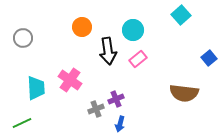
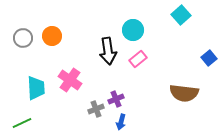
orange circle: moved 30 px left, 9 px down
blue arrow: moved 1 px right, 2 px up
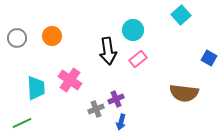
gray circle: moved 6 px left
blue square: rotated 21 degrees counterclockwise
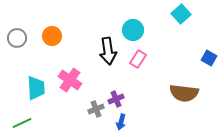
cyan square: moved 1 px up
pink rectangle: rotated 18 degrees counterclockwise
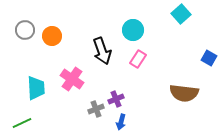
gray circle: moved 8 px right, 8 px up
black arrow: moved 6 px left; rotated 12 degrees counterclockwise
pink cross: moved 2 px right, 1 px up
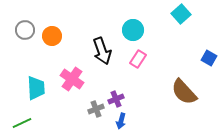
brown semicircle: moved 1 px up; rotated 40 degrees clockwise
blue arrow: moved 1 px up
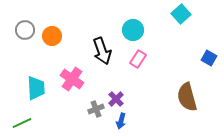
brown semicircle: moved 3 px right, 5 px down; rotated 28 degrees clockwise
purple cross: rotated 21 degrees counterclockwise
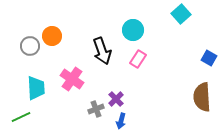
gray circle: moved 5 px right, 16 px down
brown semicircle: moved 15 px right; rotated 12 degrees clockwise
green line: moved 1 px left, 6 px up
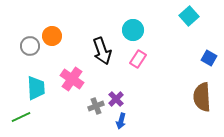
cyan square: moved 8 px right, 2 px down
gray cross: moved 3 px up
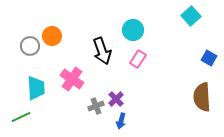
cyan square: moved 2 px right
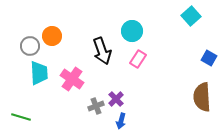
cyan circle: moved 1 px left, 1 px down
cyan trapezoid: moved 3 px right, 15 px up
green line: rotated 42 degrees clockwise
